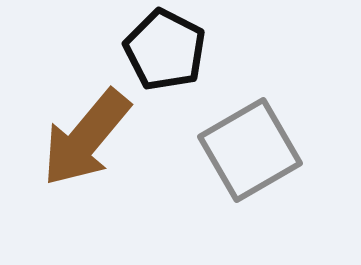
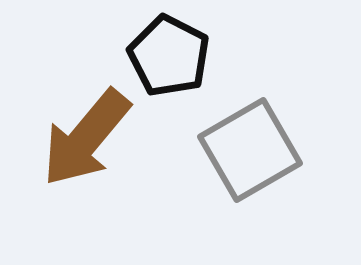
black pentagon: moved 4 px right, 6 px down
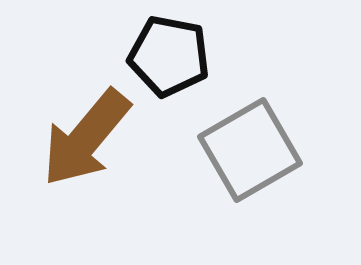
black pentagon: rotated 16 degrees counterclockwise
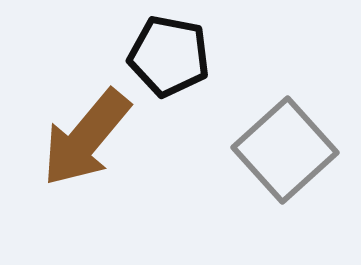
gray square: moved 35 px right; rotated 12 degrees counterclockwise
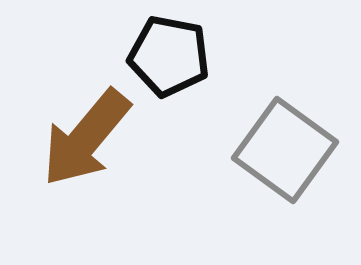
gray square: rotated 12 degrees counterclockwise
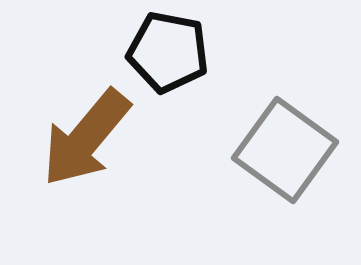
black pentagon: moved 1 px left, 4 px up
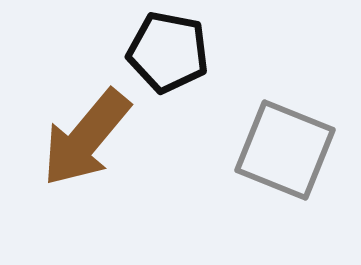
gray square: rotated 14 degrees counterclockwise
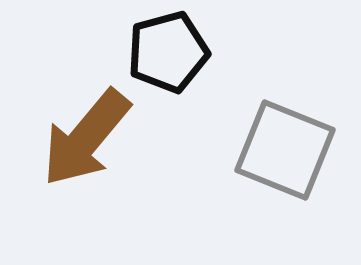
black pentagon: rotated 26 degrees counterclockwise
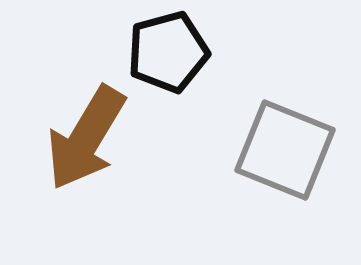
brown arrow: rotated 9 degrees counterclockwise
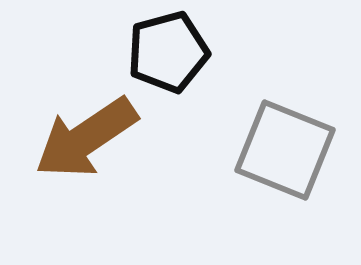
brown arrow: rotated 25 degrees clockwise
